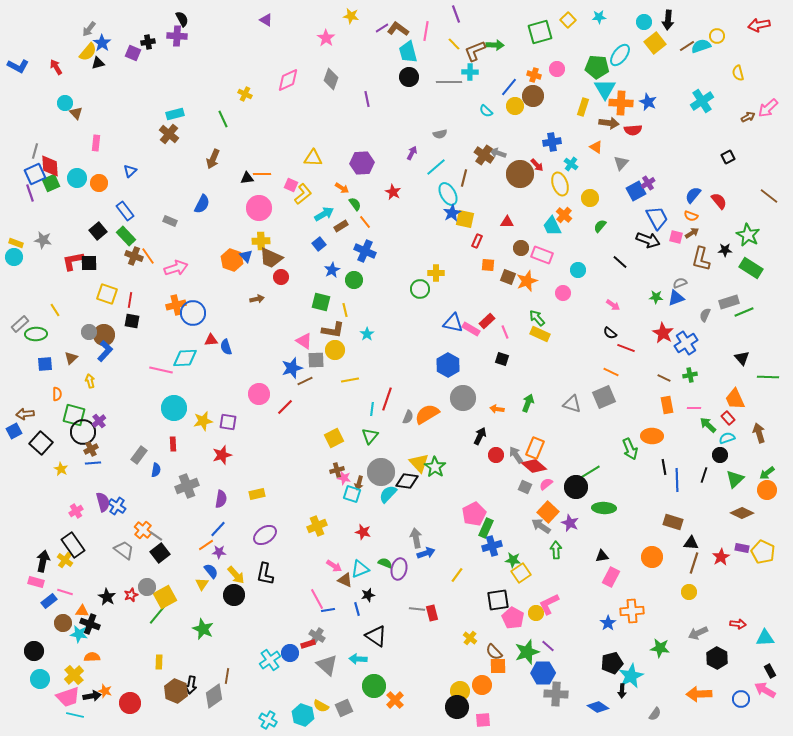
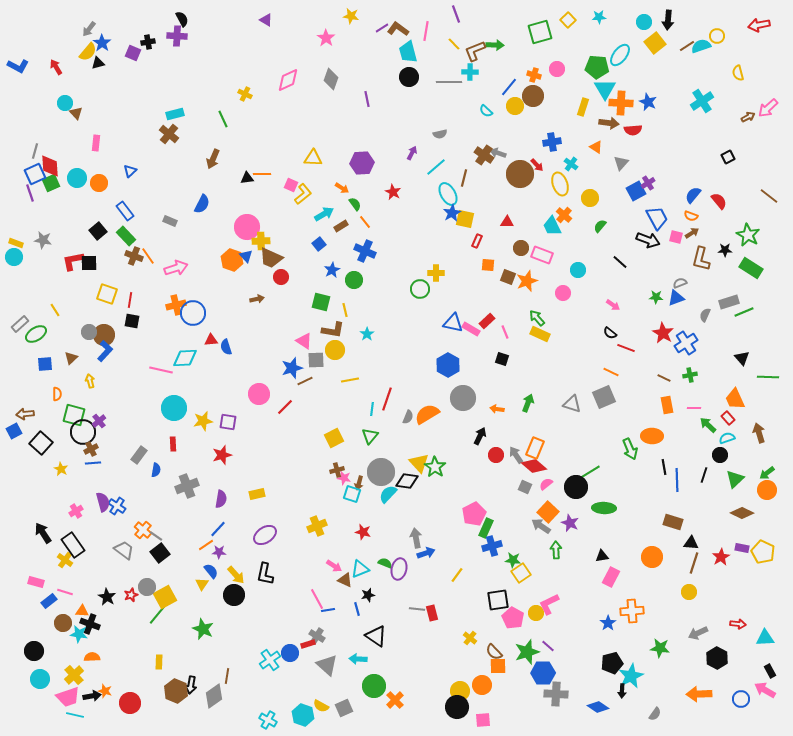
pink circle at (259, 208): moved 12 px left, 19 px down
green ellipse at (36, 334): rotated 30 degrees counterclockwise
black arrow at (43, 561): moved 28 px up; rotated 45 degrees counterclockwise
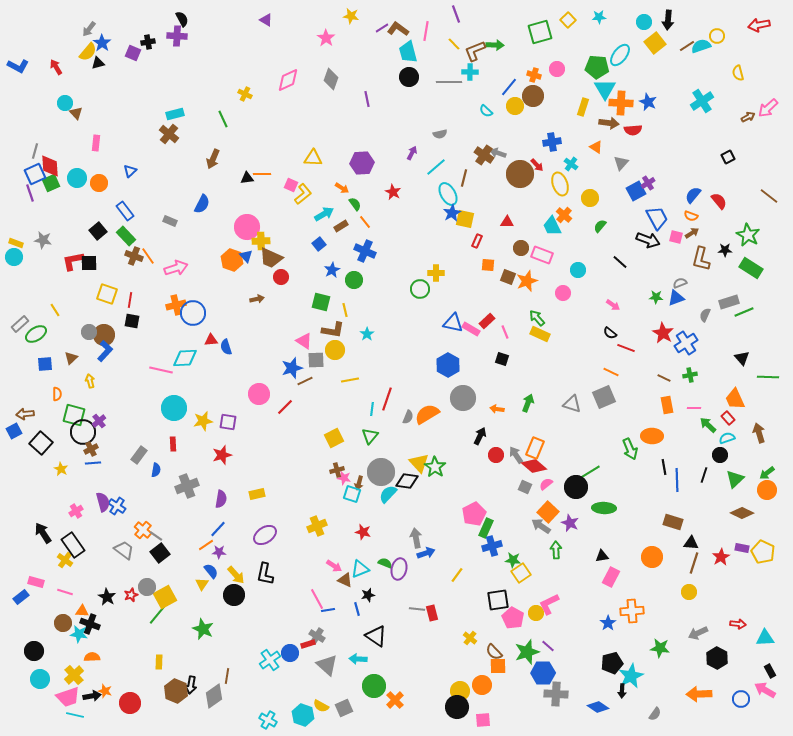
blue rectangle at (49, 601): moved 28 px left, 4 px up
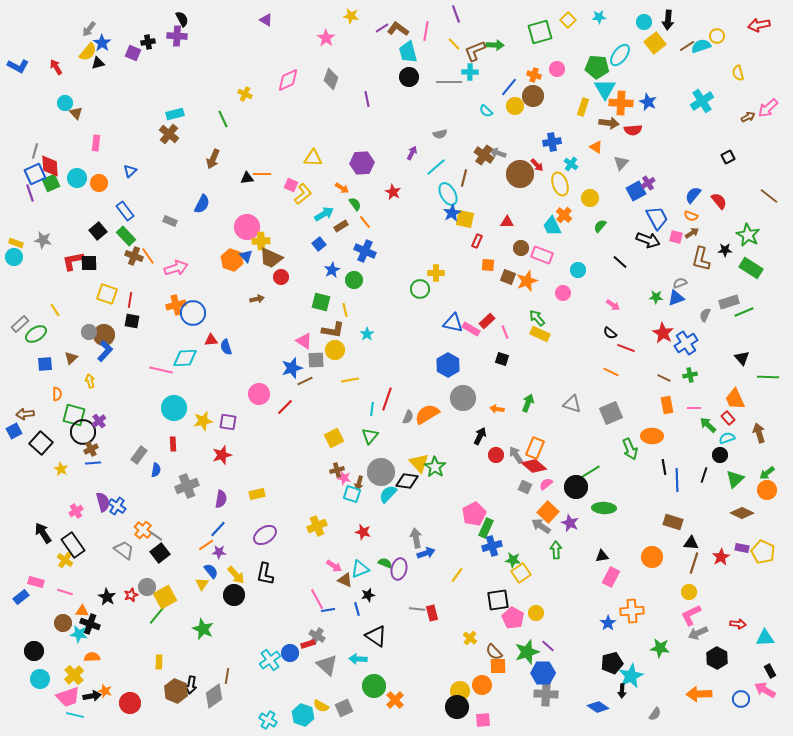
gray square at (604, 397): moved 7 px right, 16 px down
pink L-shape at (549, 604): moved 142 px right, 11 px down
gray cross at (556, 694): moved 10 px left
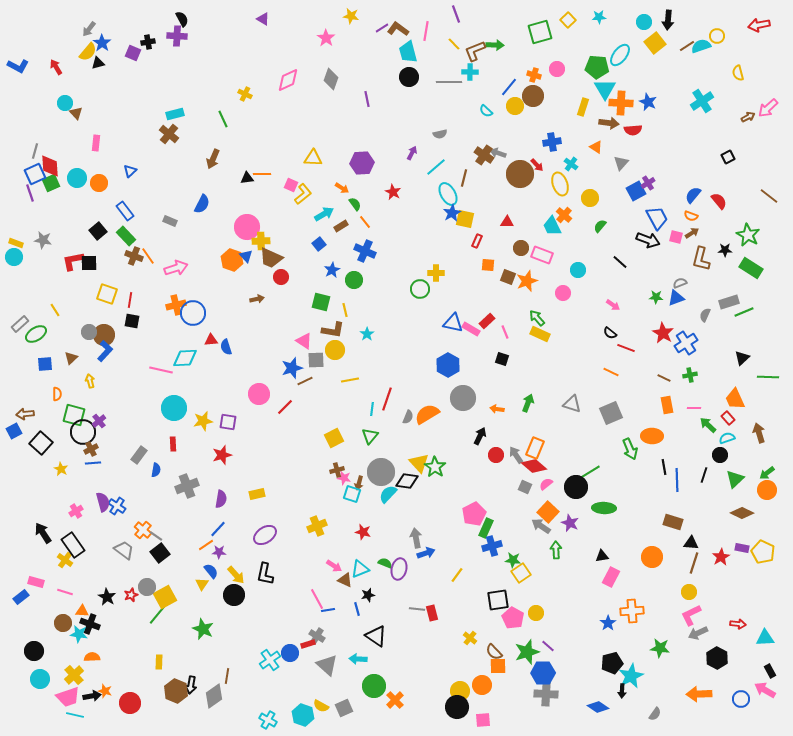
purple triangle at (266, 20): moved 3 px left, 1 px up
black triangle at (742, 358): rotated 28 degrees clockwise
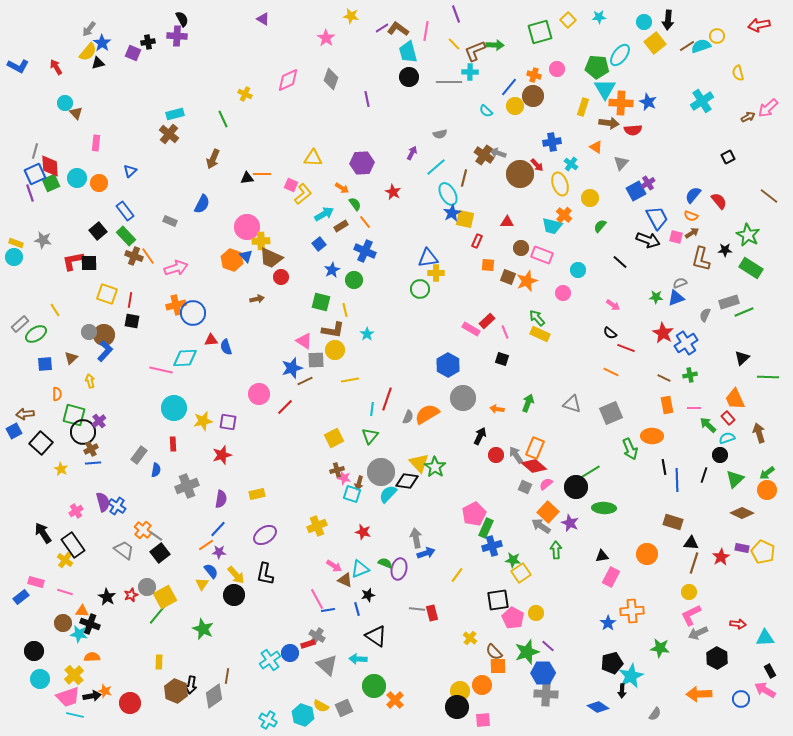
cyan trapezoid at (552, 226): rotated 50 degrees counterclockwise
blue triangle at (453, 323): moved 25 px left, 65 px up; rotated 20 degrees counterclockwise
orange circle at (652, 557): moved 5 px left, 3 px up
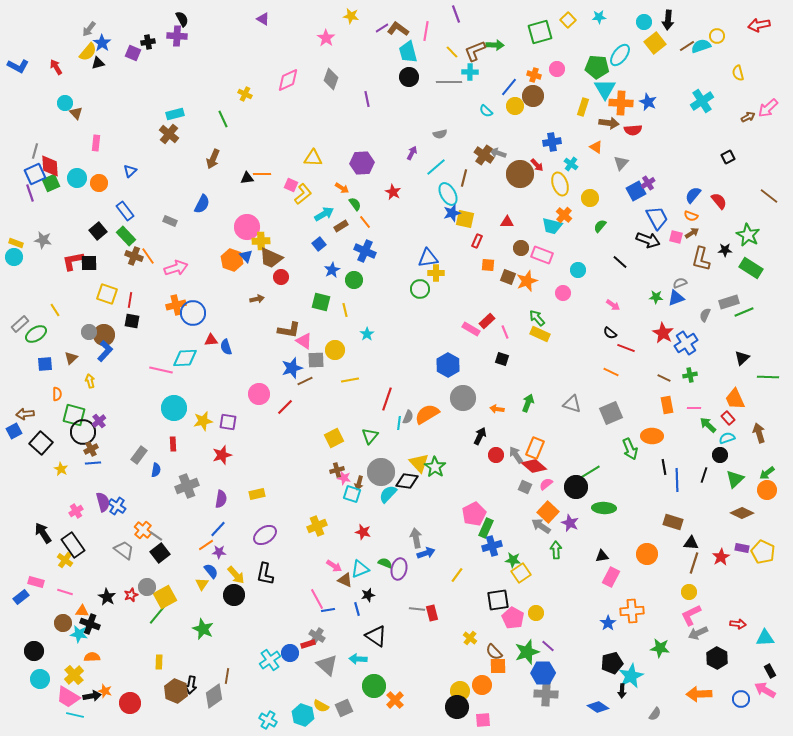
yellow line at (454, 44): moved 2 px left, 8 px down
blue star at (452, 213): rotated 12 degrees clockwise
brown L-shape at (333, 330): moved 44 px left
cyan line at (372, 409): moved 27 px right, 14 px down
pink trapezoid at (68, 697): rotated 50 degrees clockwise
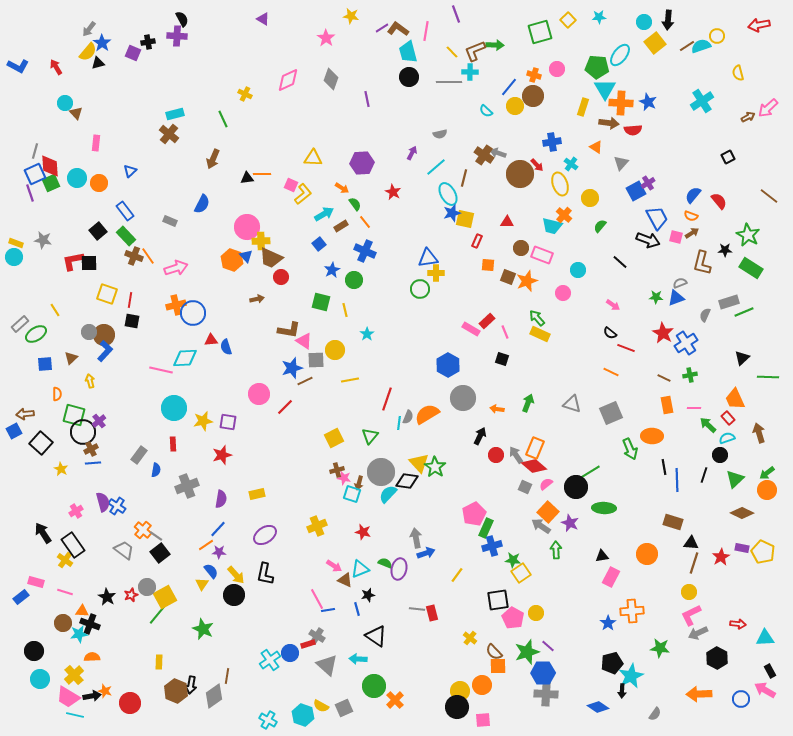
brown L-shape at (701, 259): moved 1 px right, 4 px down
cyan star at (79, 634): rotated 18 degrees counterclockwise
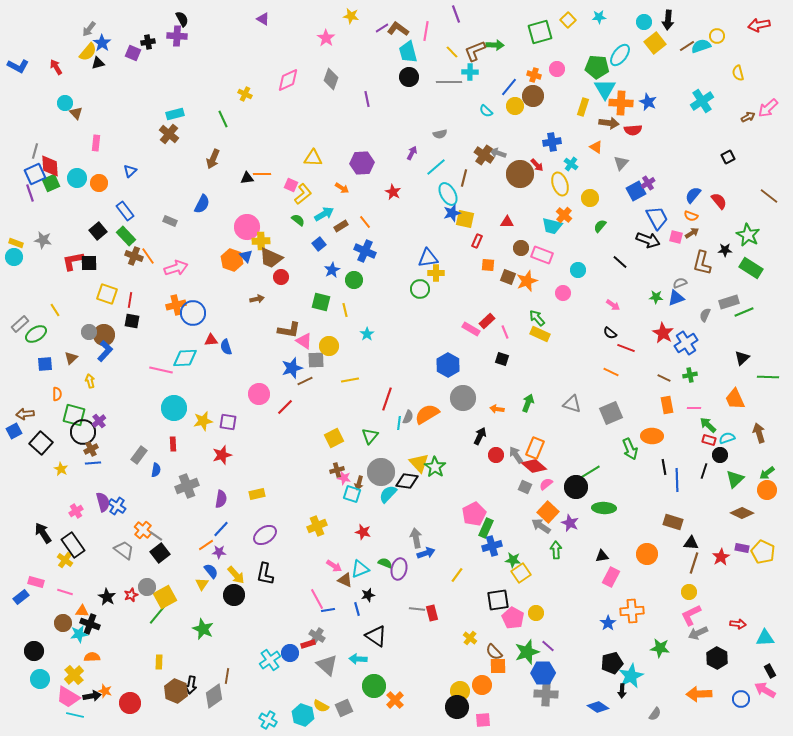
green semicircle at (355, 204): moved 57 px left, 16 px down; rotated 16 degrees counterclockwise
yellow circle at (335, 350): moved 6 px left, 4 px up
red rectangle at (728, 418): moved 19 px left, 22 px down; rotated 32 degrees counterclockwise
black line at (704, 475): moved 4 px up
blue line at (218, 529): moved 3 px right
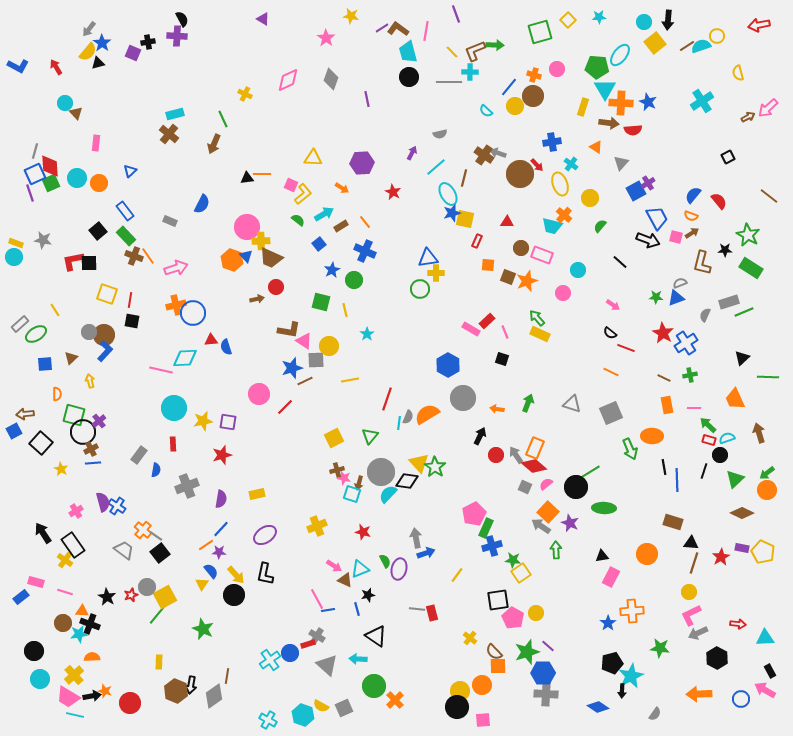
brown arrow at (213, 159): moved 1 px right, 15 px up
red circle at (281, 277): moved 5 px left, 10 px down
green semicircle at (385, 563): moved 2 px up; rotated 40 degrees clockwise
